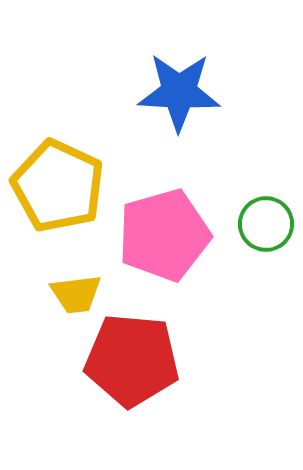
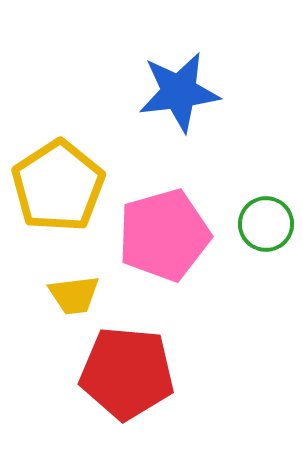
blue star: rotated 10 degrees counterclockwise
yellow pentagon: rotated 14 degrees clockwise
yellow trapezoid: moved 2 px left, 1 px down
red pentagon: moved 5 px left, 13 px down
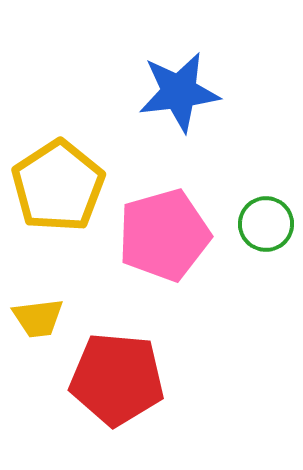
yellow trapezoid: moved 36 px left, 23 px down
red pentagon: moved 10 px left, 6 px down
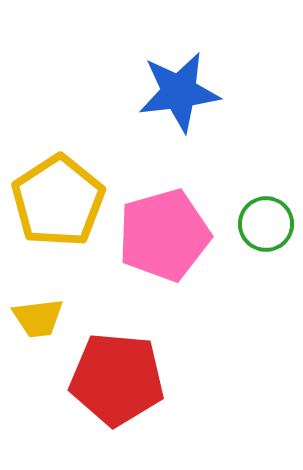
yellow pentagon: moved 15 px down
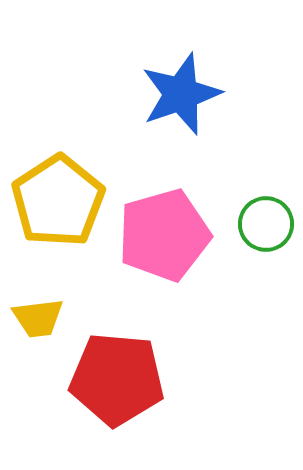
blue star: moved 2 px right, 2 px down; rotated 12 degrees counterclockwise
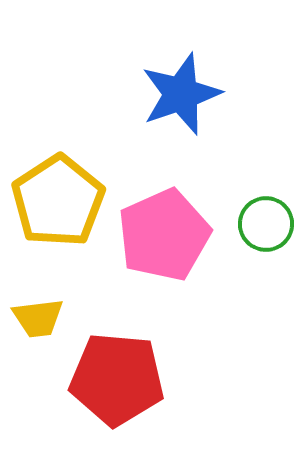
pink pentagon: rotated 8 degrees counterclockwise
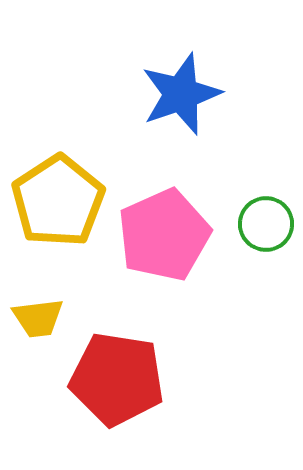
red pentagon: rotated 4 degrees clockwise
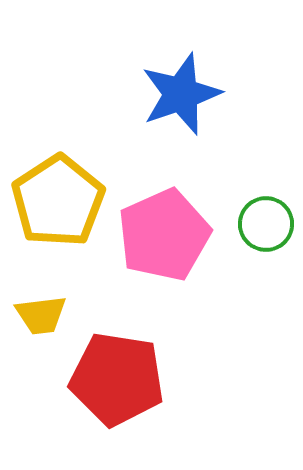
yellow trapezoid: moved 3 px right, 3 px up
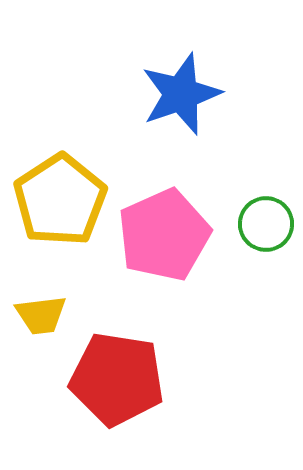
yellow pentagon: moved 2 px right, 1 px up
